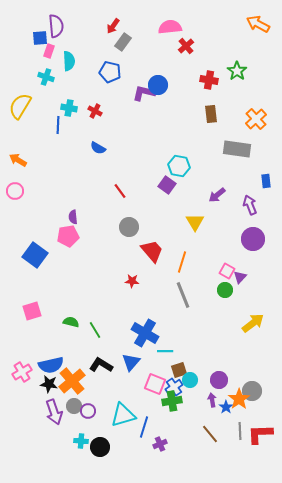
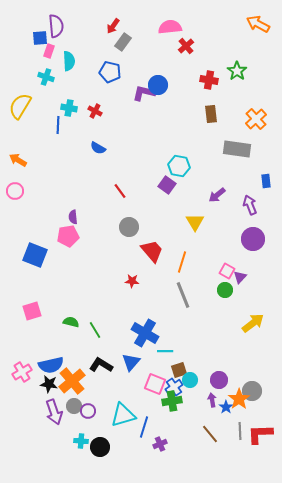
blue square at (35, 255): rotated 15 degrees counterclockwise
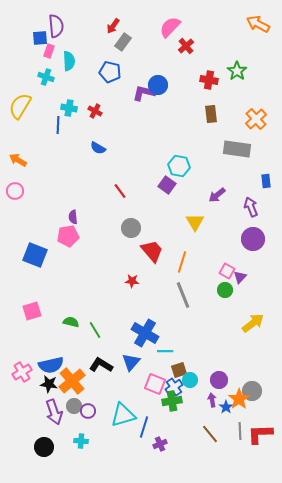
pink semicircle at (170, 27): rotated 40 degrees counterclockwise
purple arrow at (250, 205): moved 1 px right, 2 px down
gray circle at (129, 227): moved 2 px right, 1 px down
black circle at (100, 447): moved 56 px left
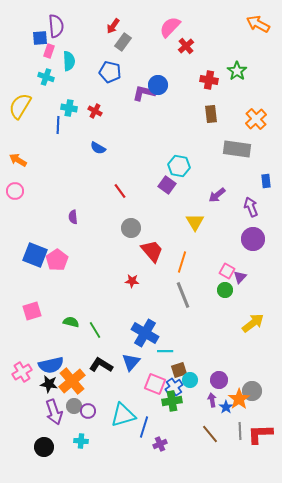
pink pentagon at (68, 236): moved 11 px left, 24 px down; rotated 25 degrees counterclockwise
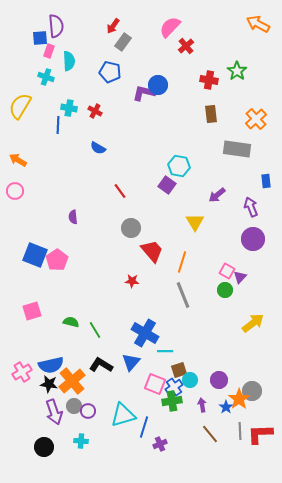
purple arrow at (212, 400): moved 10 px left, 5 px down
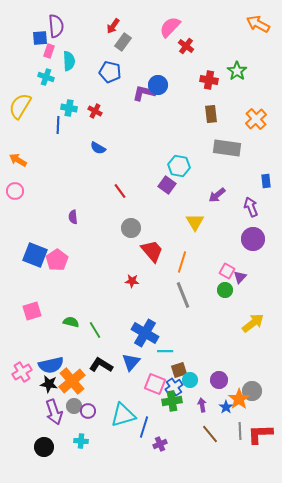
red cross at (186, 46): rotated 14 degrees counterclockwise
gray rectangle at (237, 149): moved 10 px left, 1 px up
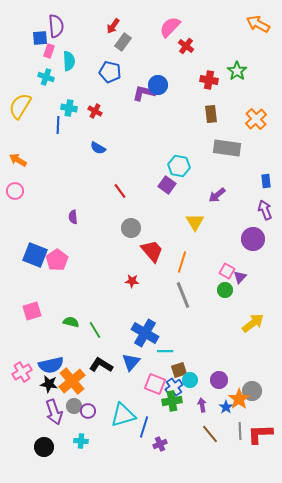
purple arrow at (251, 207): moved 14 px right, 3 px down
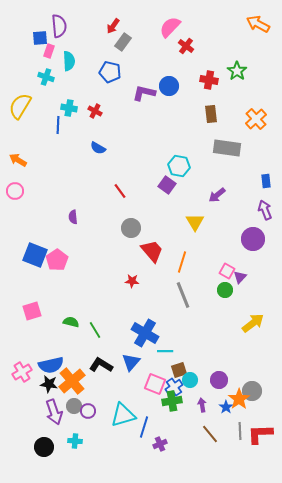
purple semicircle at (56, 26): moved 3 px right
blue circle at (158, 85): moved 11 px right, 1 px down
cyan cross at (81, 441): moved 6 px left
